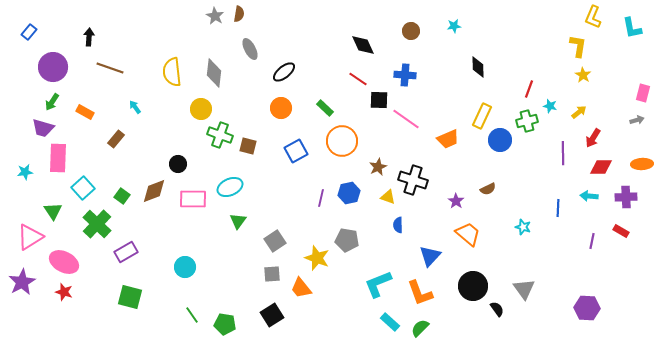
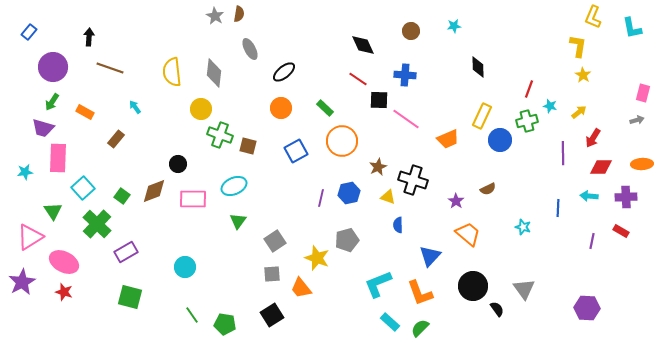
cyan ellipse at (230, 187): moved 4 px right, 1 px up
gray pentagon at (347, 240): rotated 25 degrees counterclockwise
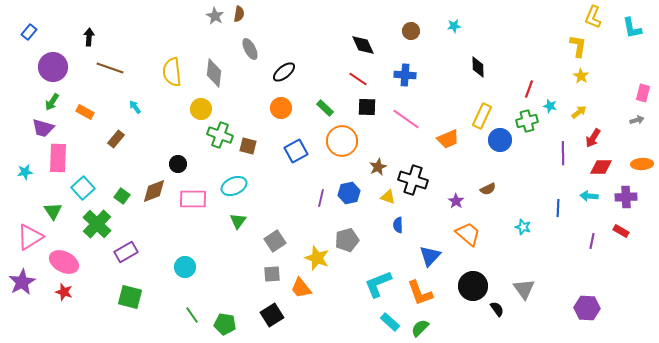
yellow star at (583, 75): moved 2 px left, 1 px down
black square at (379, 100): moved 12 px left, 7 px down
